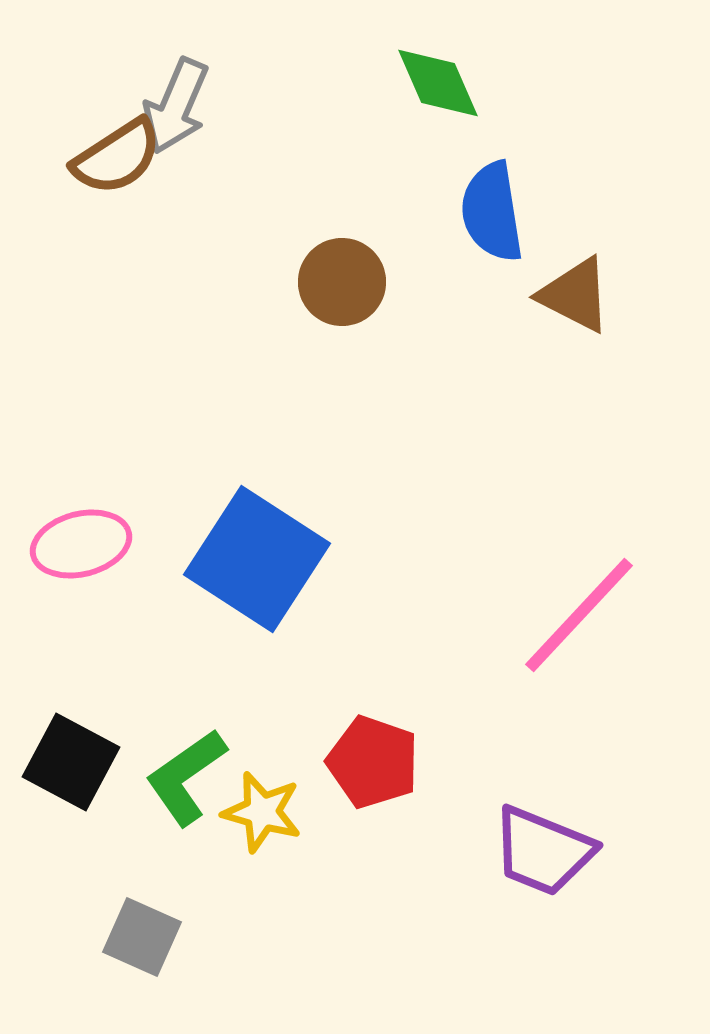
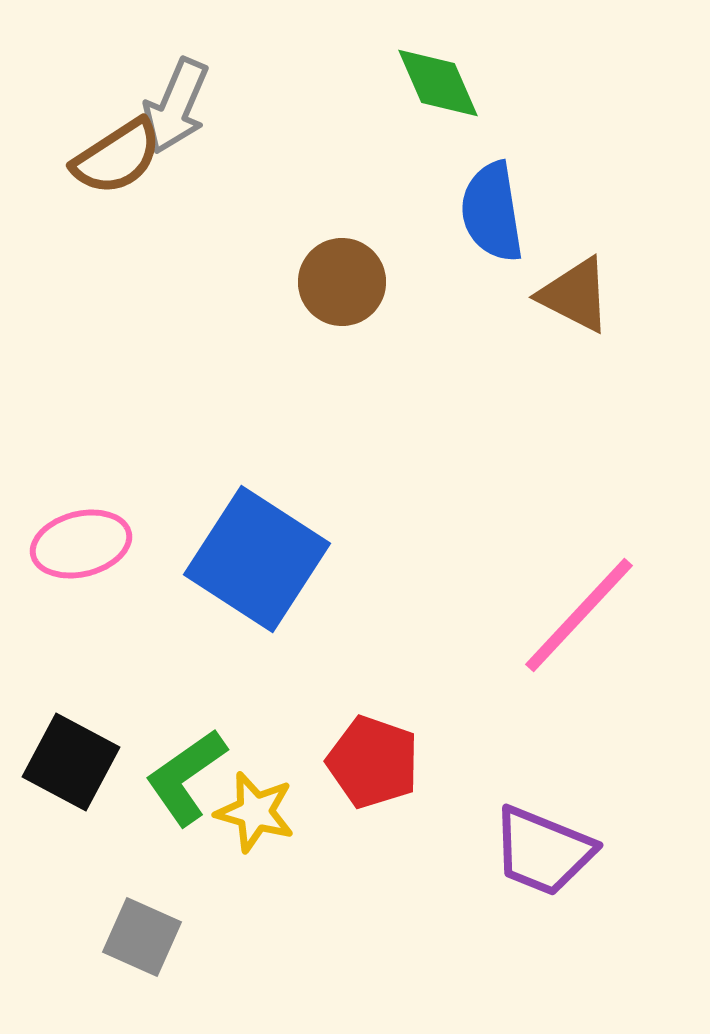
yellow star: moved 7 px left
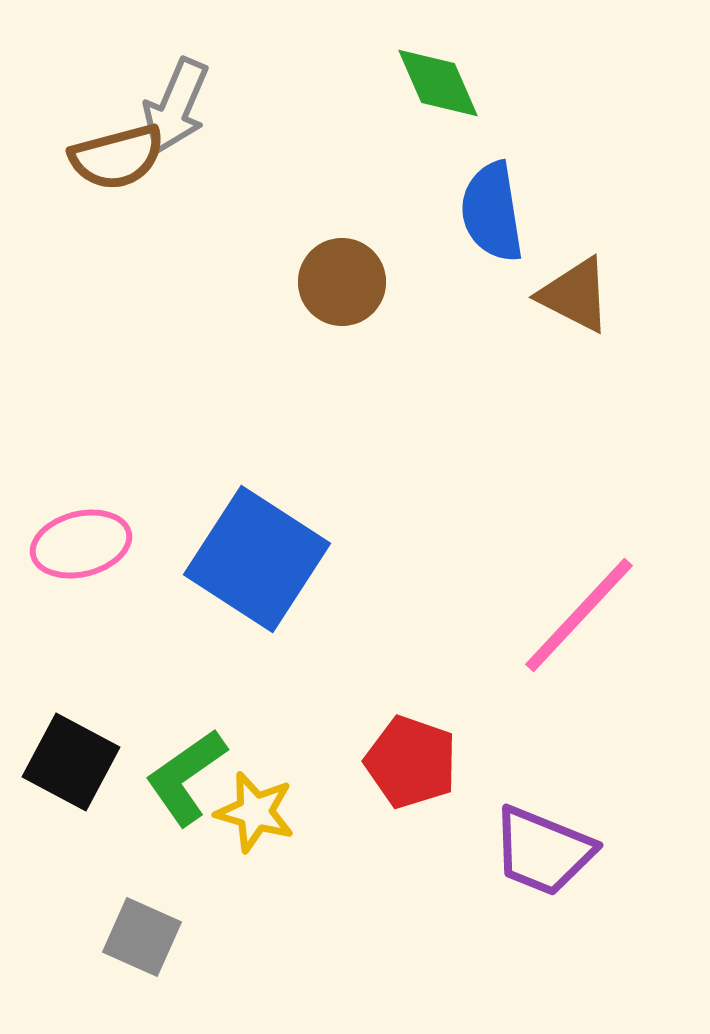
brown semicircle: rotated 18 degrees clockwise
red pentagon: moved 38 px right
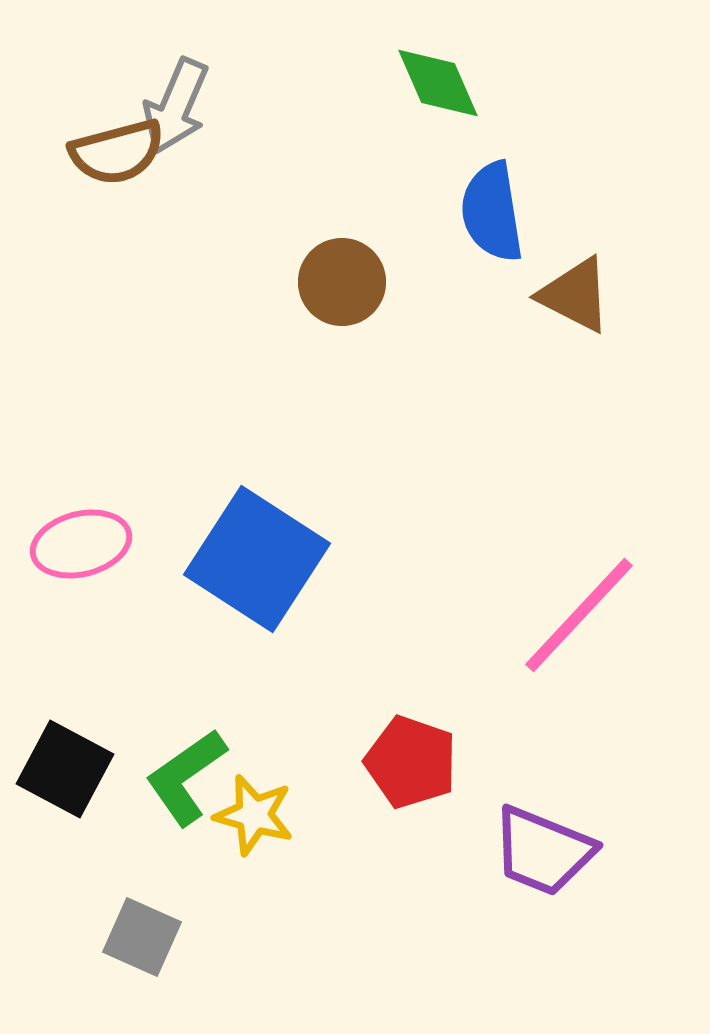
brown semicircle: moved 5 px up
black square: moved 6 px left, 7 px down
yellow star: moved 1 px left, 3 px down
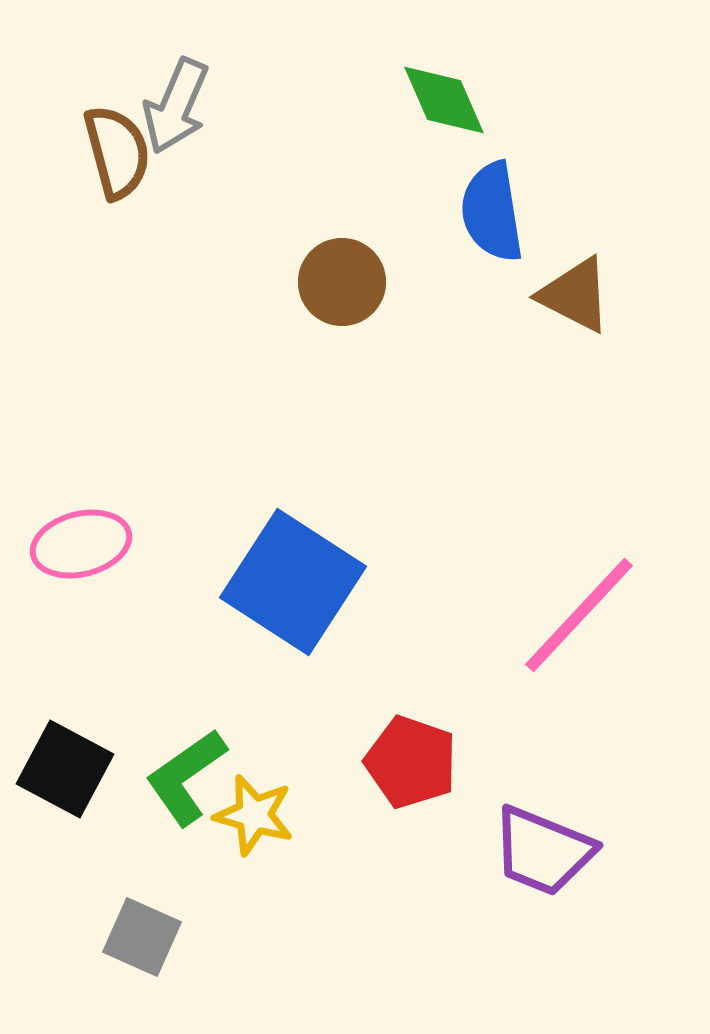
green diamond: moved 6 px right, 17 px down
brown semicircle: rotated 90 degrees counterclockwise
blue square: moved 36 px right, 23 px down
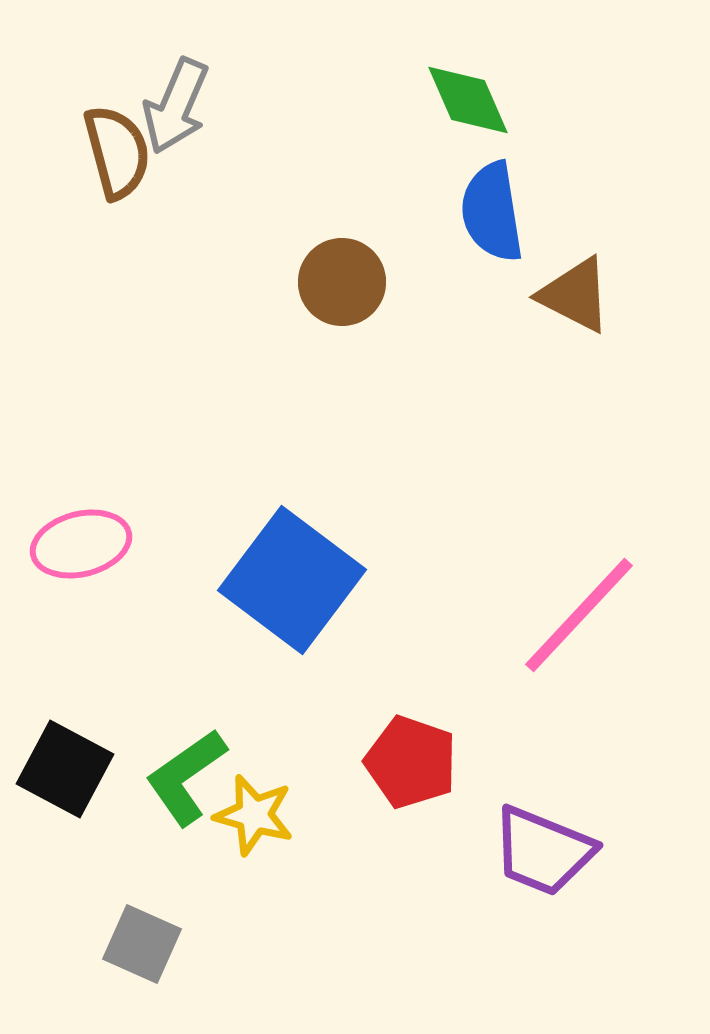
green diamond: moved 24 px right
blue square: moved 1 px left, 2 px up; rotated 4 degrees clockwise
gray square: moved 7 px down
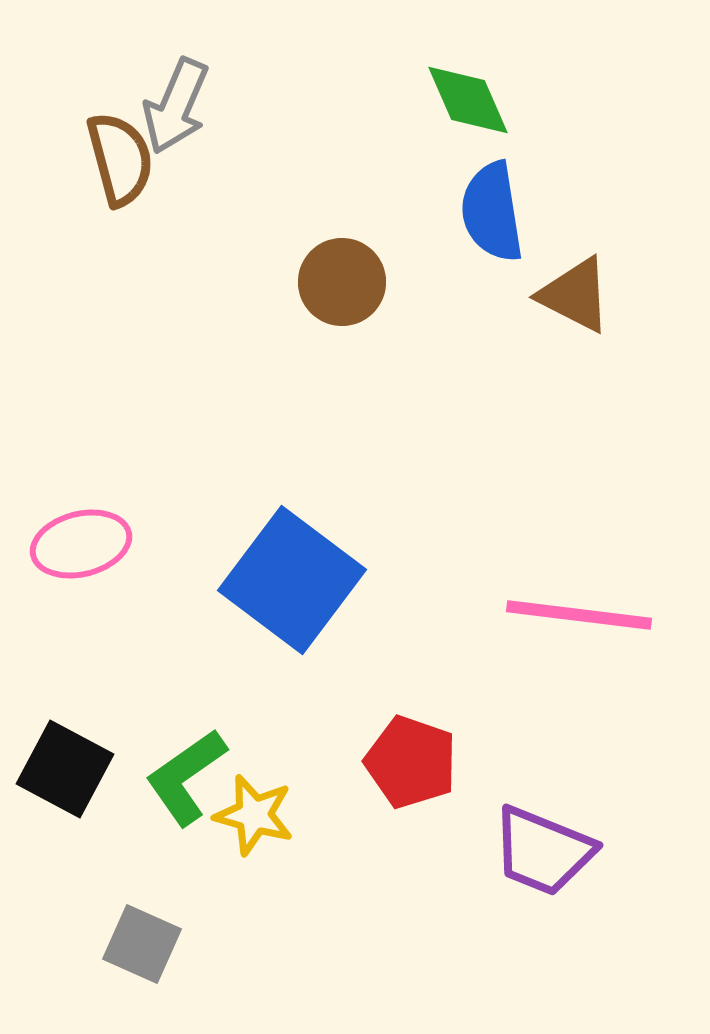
brown semicircle: moved 3 px right, 7 px down
pink line: rotated 54 degrees clockwise
